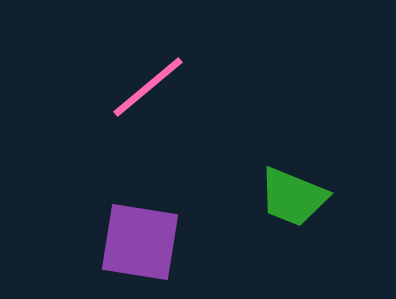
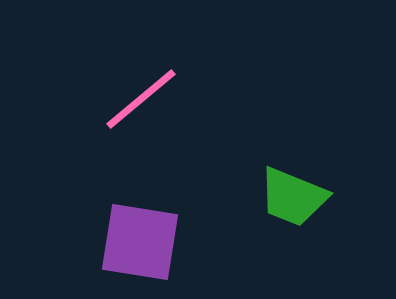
pink line: moved 7 px left, 12 px down
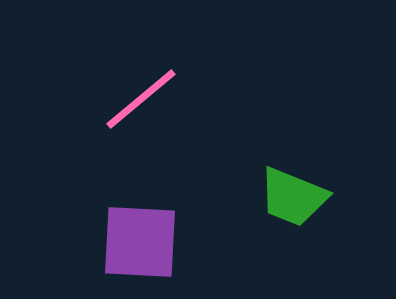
purple square: rotated 6 degrees counterclockwise
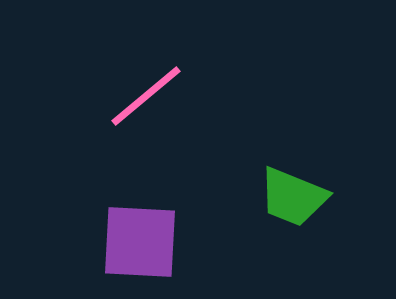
pink line: moved 5 px right, 3 px up
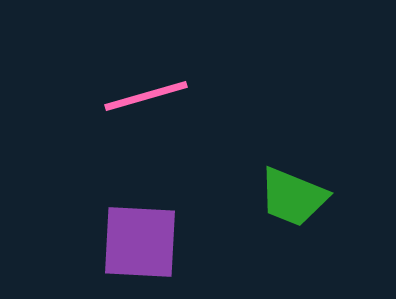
pink line: rotated 24 degrees clockwise
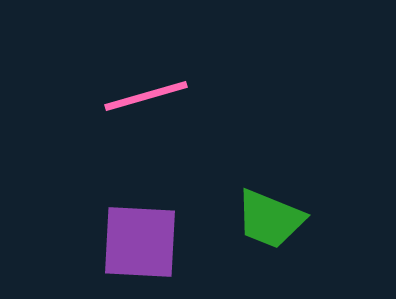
green trapezoid: moved 23 px left, 22 px down
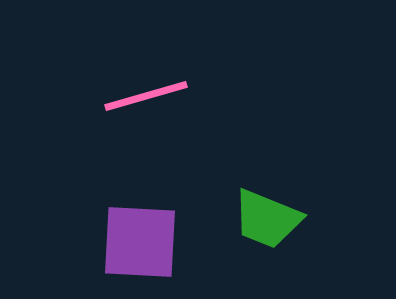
green trapezoid: moved 3 px left
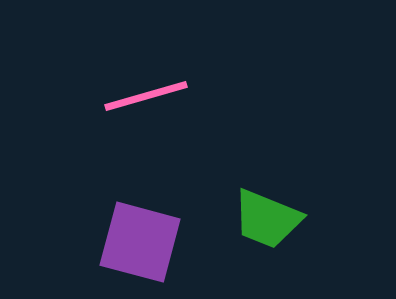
purple square: rotated 12 degrees clockwise
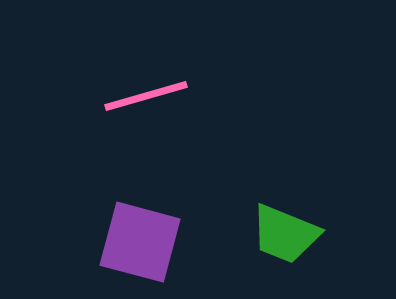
green trapezoid: moved 18 px right, 15 px down
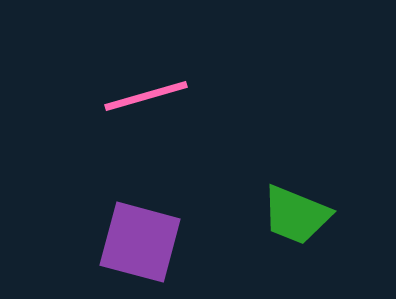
green trapezoid: moved 11 px right, 19 px up
